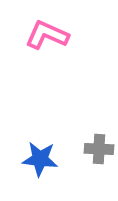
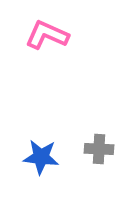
blue star: moved 1 px right, 2 px up
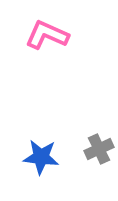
gray cross: rotated 28 degrees counterclockwise
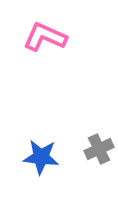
pink L-shape: moved 2 px left, 2 px down
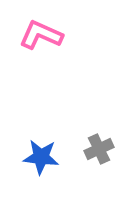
pink L-shape: moved 4 px left, 2 px up
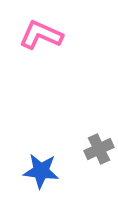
blue star: moved 14 px down
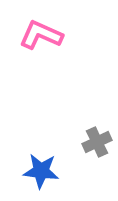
gray cross: moved 2 px left, 7 px up
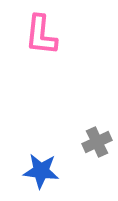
pink L-shape: rotated 108 degrees counterclockwise
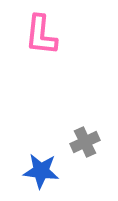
gray cross: moved 12 px left
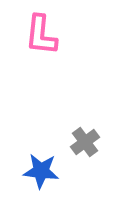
gray cross: rotated 12 degrees counterclockwise
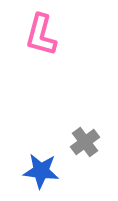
pink L-shape: rotated 9 degrees clockwise
